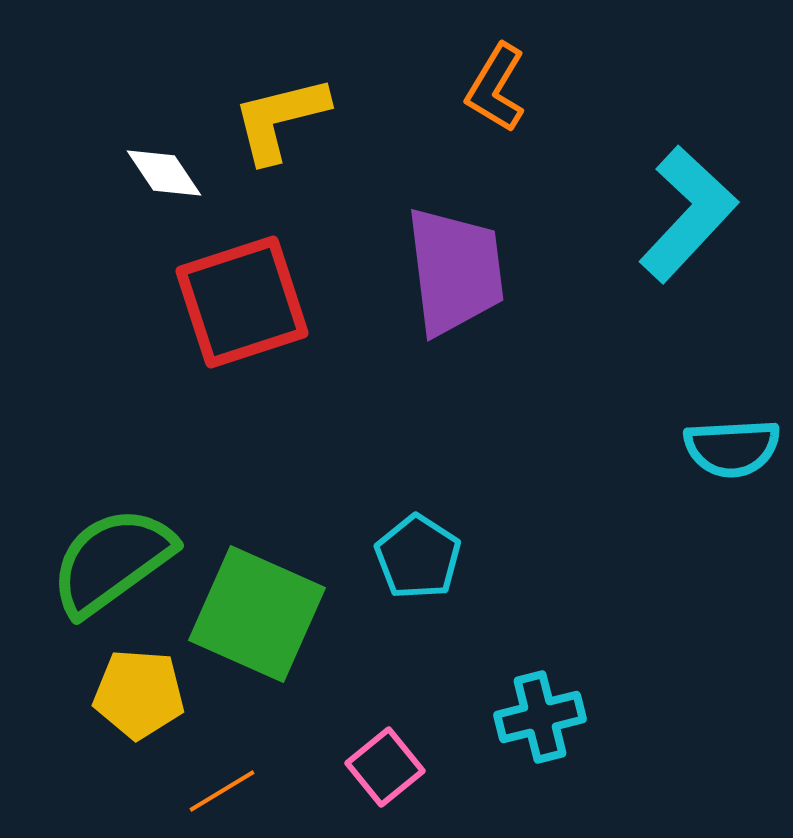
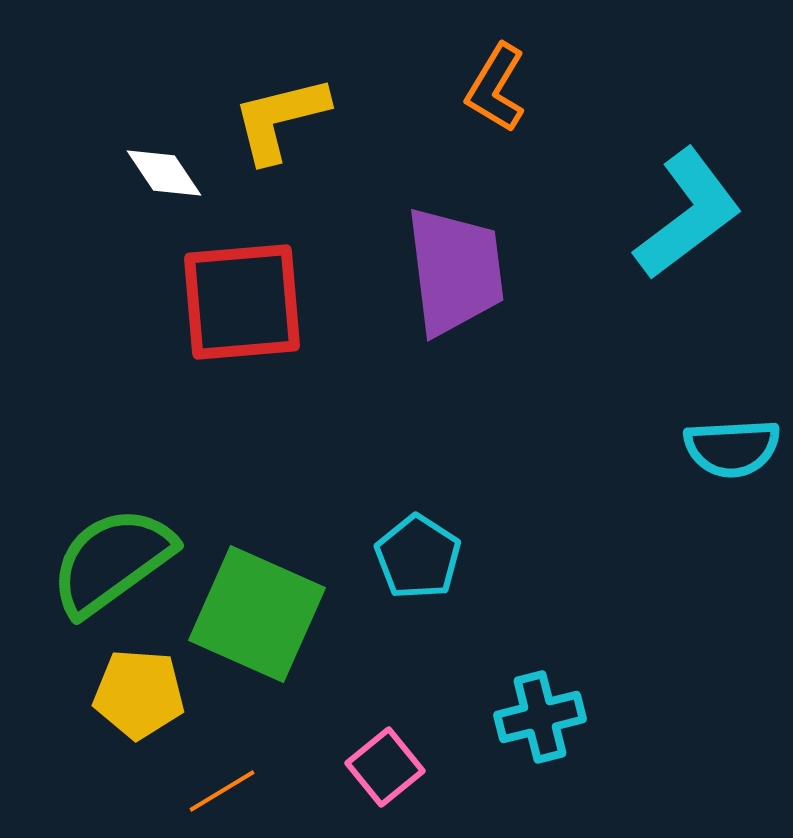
cyan L-shape: rotated 10 degrees clockwise
red square: rotated 13 degrees clockwise
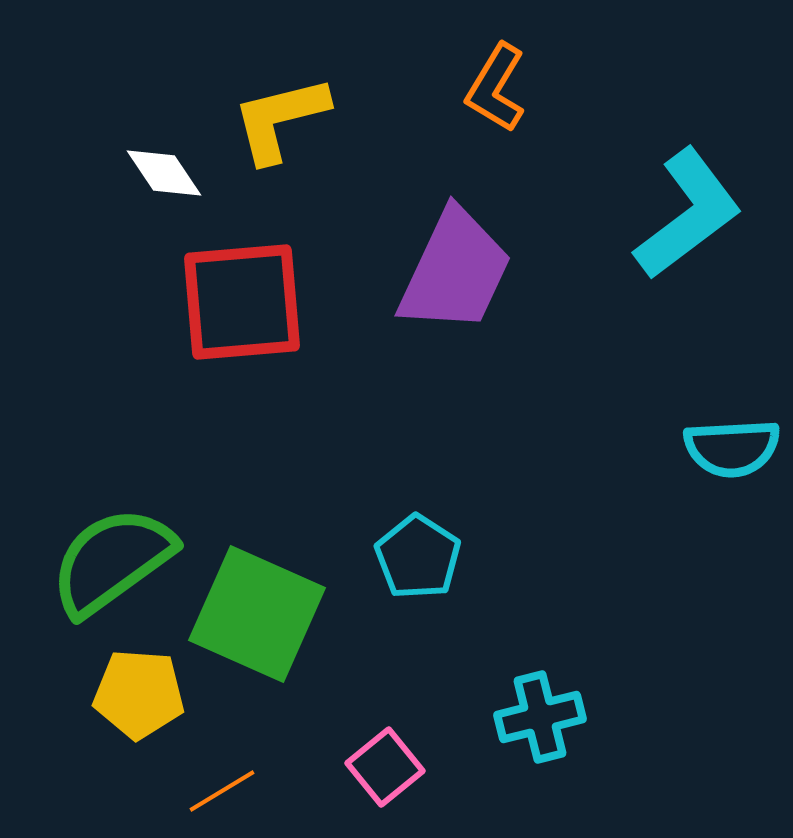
purple trapezoid: rotated 32 degrees clockwise
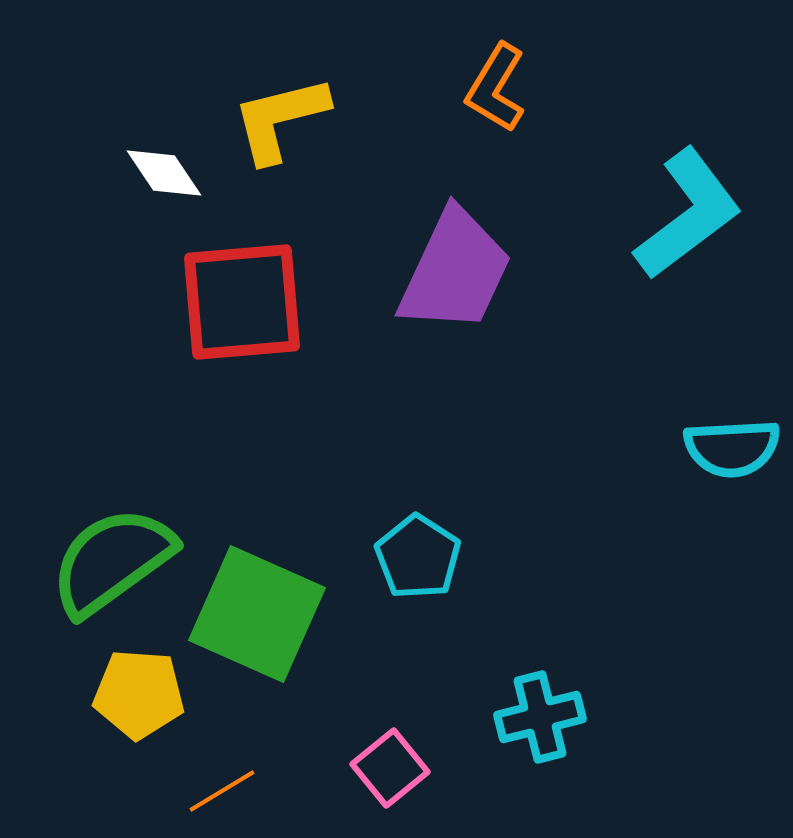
pink square: moved 5 px right, 1 px down
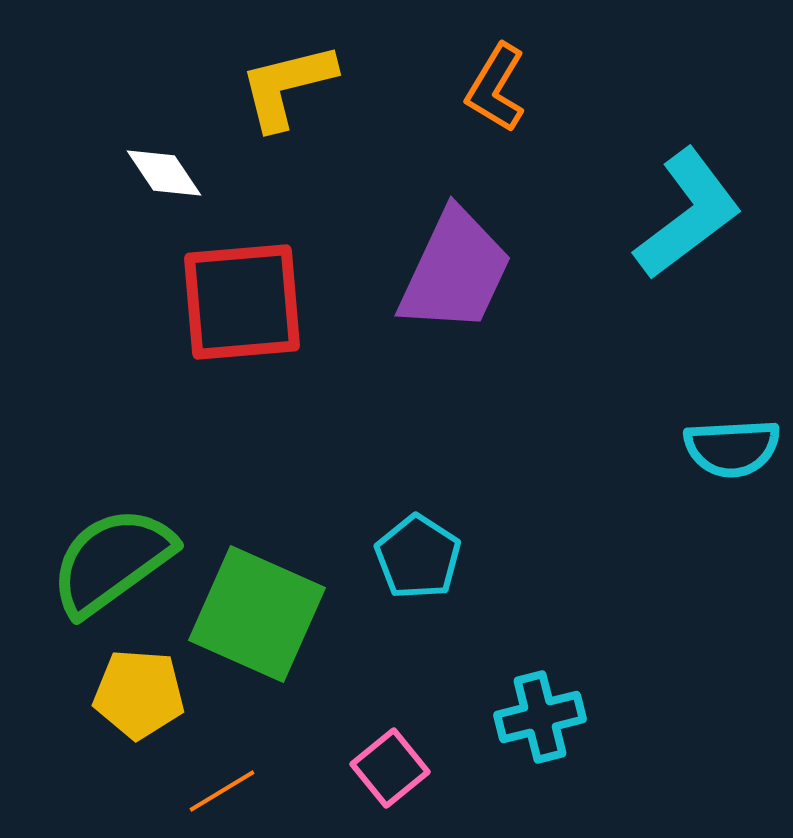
yellow L-shape: moved 7 px right, 33 px up
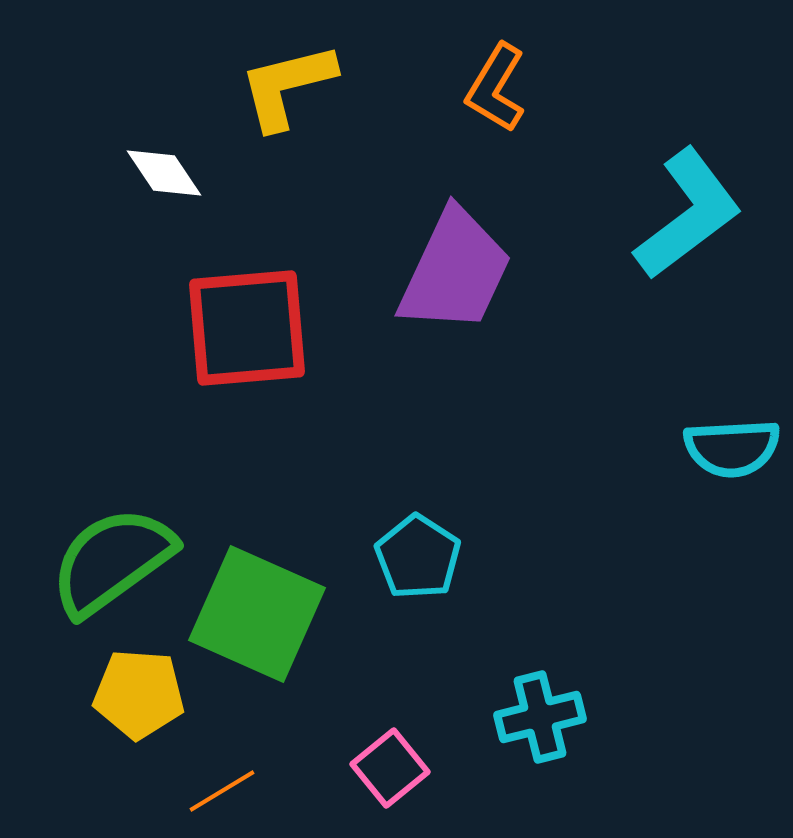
red square: moved 5 px right, 26 px down
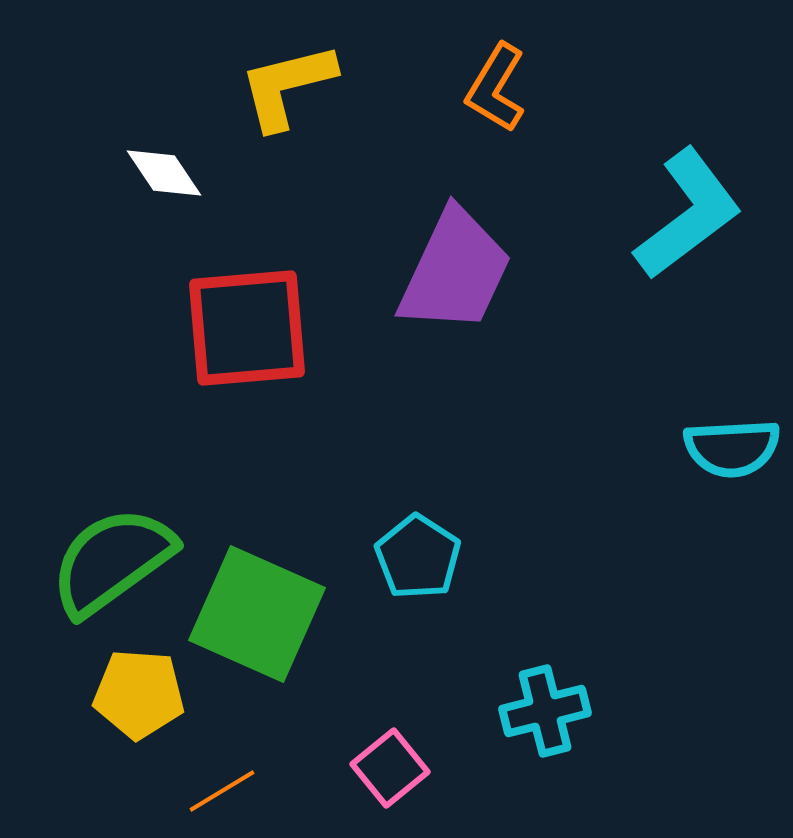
cyan cross: moved 5 px right, 6 px up
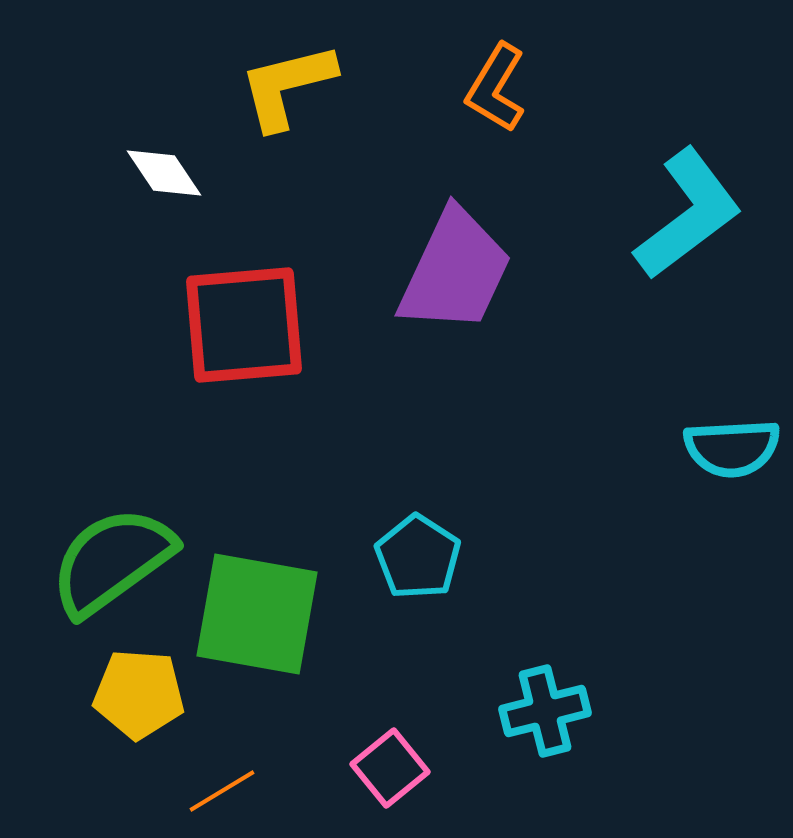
red square: moved 3 px left, 3 px up
green square: rotated 14 degrees counterclockwise
